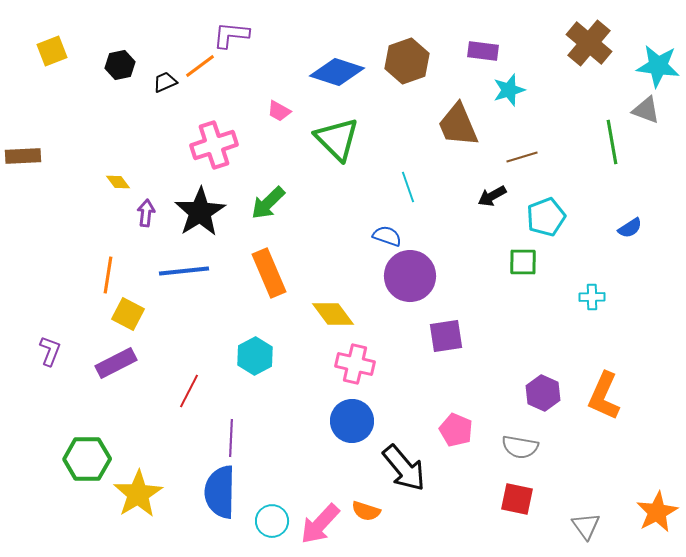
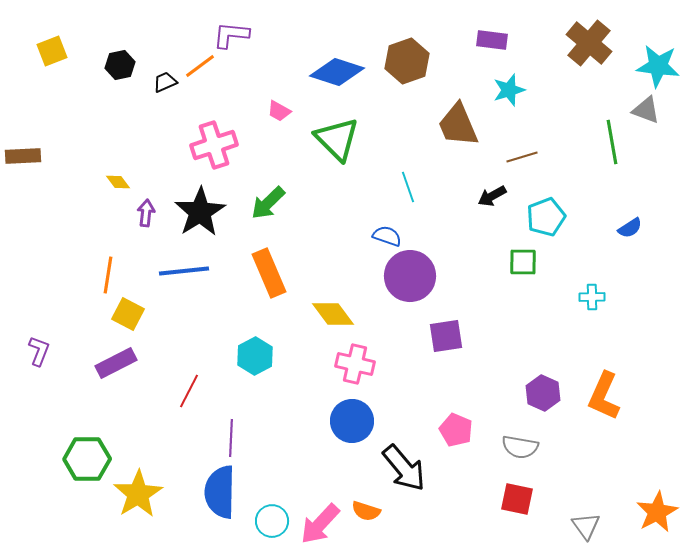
purple rectangle at (483, 51): moved 9 px right, 11 px up
purple L-shape at (50, 351): moved 11 px left
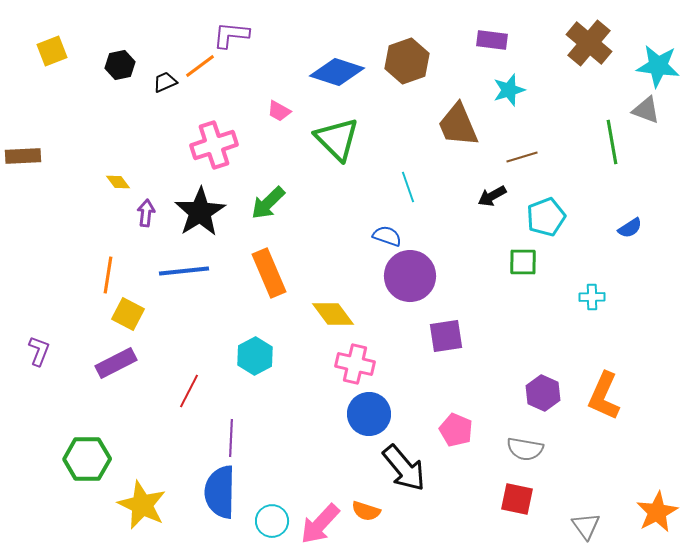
blue circle at (352, 421): moved 17 px right, 7 px up
gray semicircle at (520, 447): moved 5 px right, 2 px down
yellow star at (138, 494): moved 4 px right, 11 px down; rotated 15 degrees counterclockwise
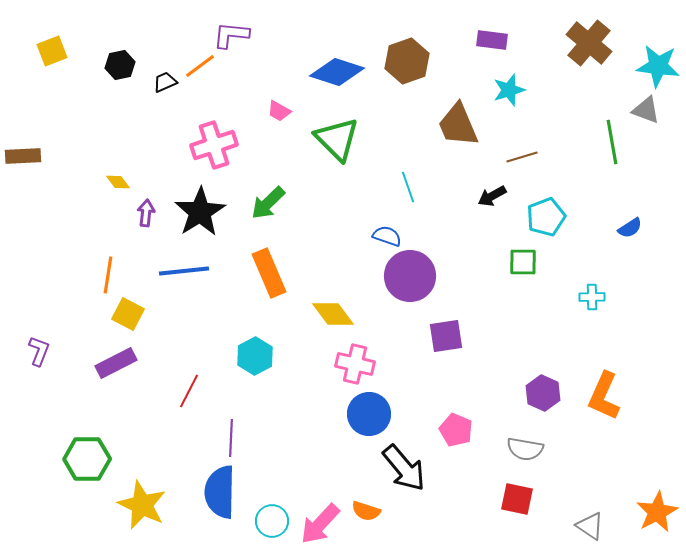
gray triangle at (586, 526): moved 4 px right; rotated 20 degrees counterclockwise
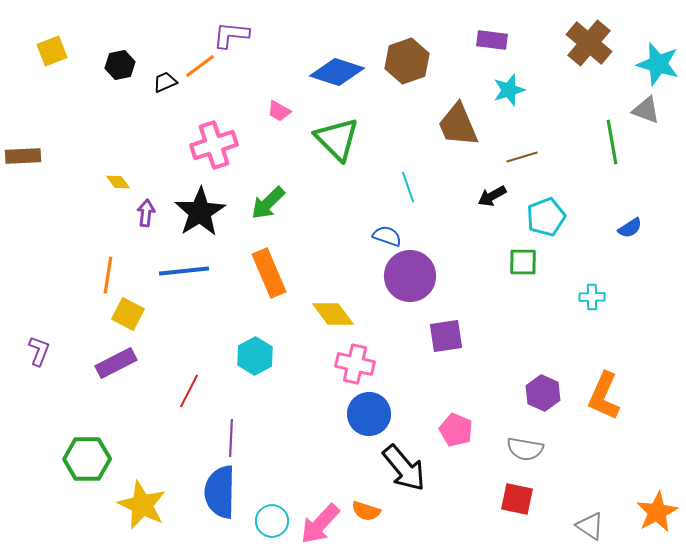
cyan star at (658, 66): moved 2 px up; rotated 9 degrees clockwise
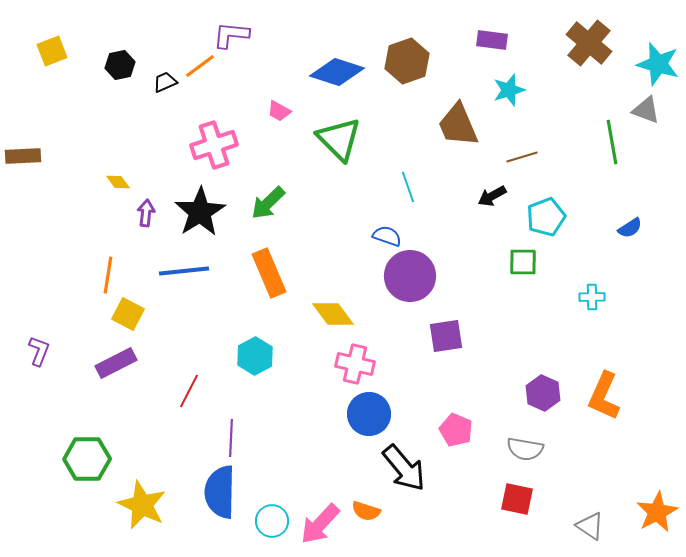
green triangle at (337, 139): moved 2 px right
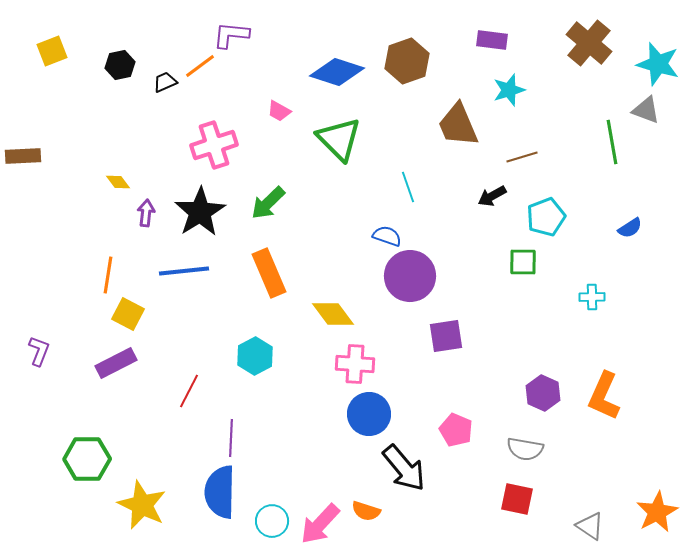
pink cross at (355, 364): rotated 9 degrees counterclockwise
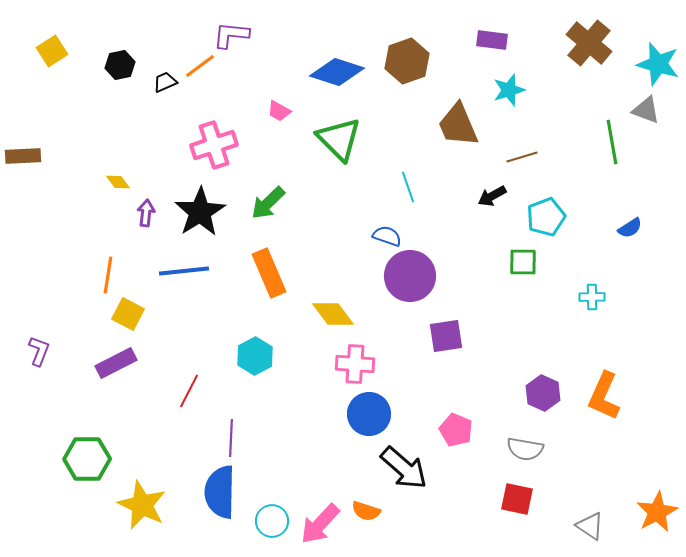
yellow square at (52, 51): rotated 12 degrees counterclockwise
black arrow at (404, 468): rotated 9 degrees counterclockwise
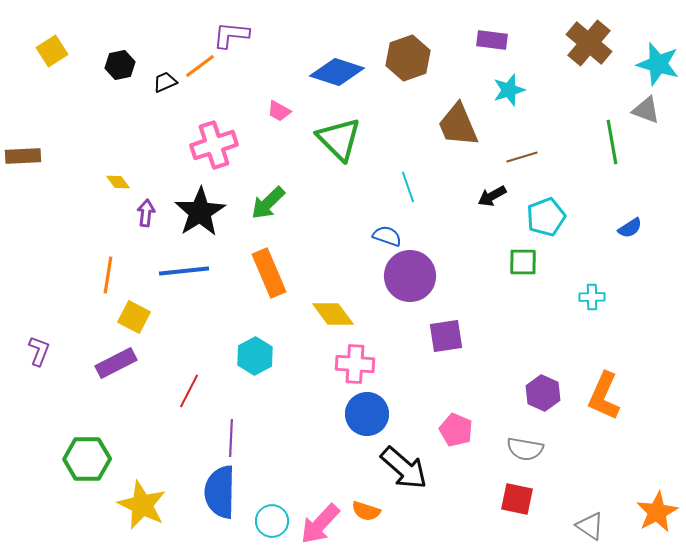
brown hexagon at (407, 61): moved 1 px right, 3 px up
yellow square at (128, 314): moved 6 px right, 3 px down
blue circle at (369, 414): moved 2 px left
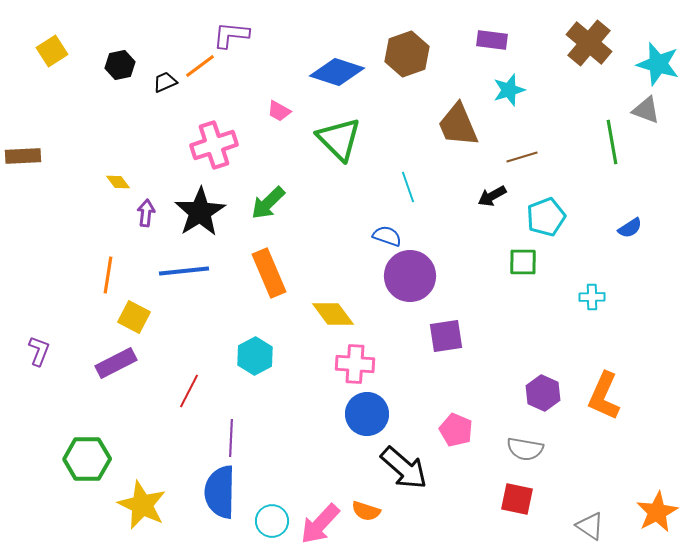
brown hexagon at (408, 58): moved 1 px left, 4 px up
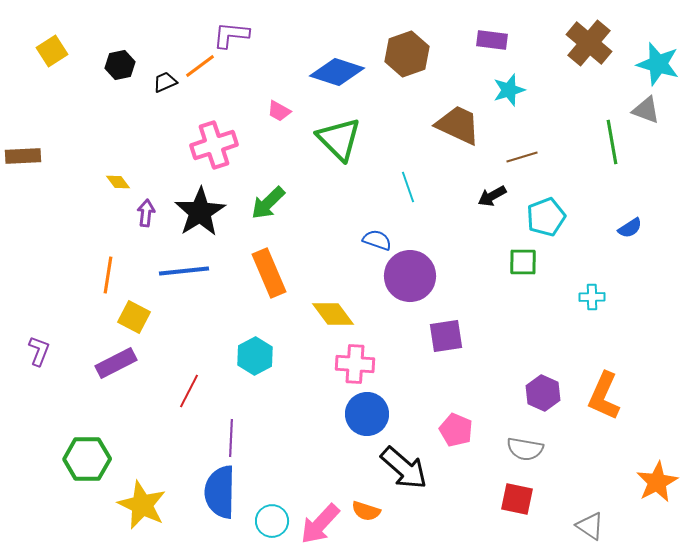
brown trapezoid at (458, 125): rotated 138 degrees clockwise
blue semicircle at (387, 236): moved 10 px left, 4 px down
orange star at (657, 512): moved 30 px up
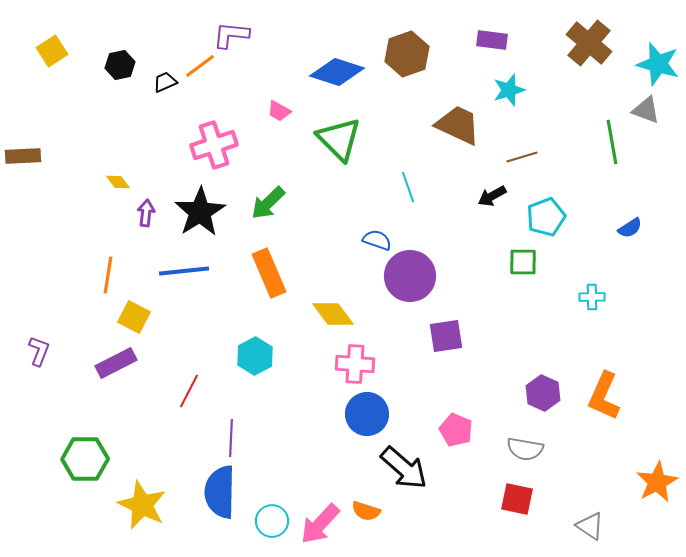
green hexagon at (87, 459): moved 2 px left
